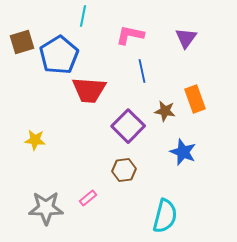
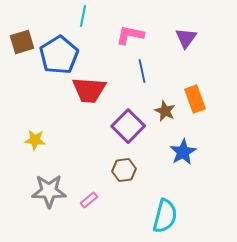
brown star: rotated 15 degrees clockwise
blue star: rotated 20 degrees clockwise
pink rectangle: moved 1 px right, 2 px down
gray star: moved 3 px right, 17 px up
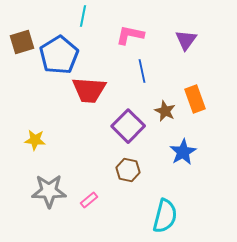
purple triangle: moved 2 px down
brown hexagon: moved 4 px right; rotated 20 degrees clockwise
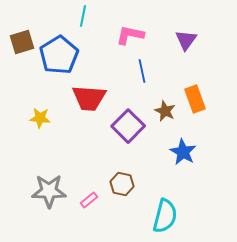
red trapezoid: moved 8 px down
yellow star: moved 5 px right, 22 px up
blue star: rotated 12 degrees counterclockwise
brown hexagon: moved 6 px left, 14 px down
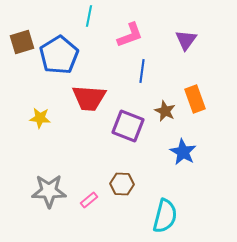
cyan line: moved 6 px right
pink L-shape: rotated 148 degrees clockwise
blue line: rotated 20 degrees clockwise
purple square: rotated 24 degrees counterclockwise
brown hexagon: rotated 10 degrees counterclockwise
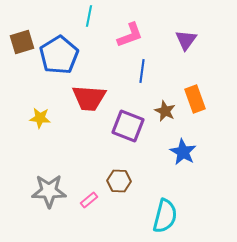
brown hexagon: moved 3 px left, 3 px up
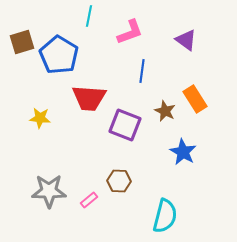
pink L-shape: moved 3 px up
purple triangle: rotated 30 degrees counterclockwise
blue pentagon: rotated 9 degrees counterclockwise
orange rectangle: rotated 12 degrees counterclockwise
purple square: moved 3 px left, 1 px up
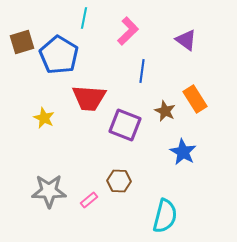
cyan line: moved 5 px left, 2 px down
pink L-shape: moved 2 px left, 1 px up; rotated 24 degrees counterclockwise
yellow star: moved 4 px right; rotated 20 degrees clockwise
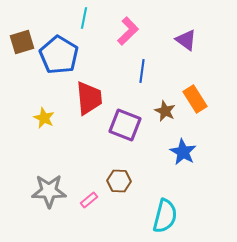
red trapezoid: rotated 99 degrees counterclockwise
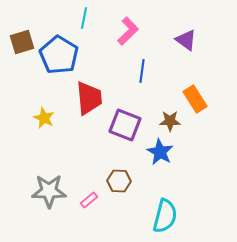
brown star: moved 5 px right, 10 px down; rotated 25 degrees counterclockwise
blue star: moved 23 px left
